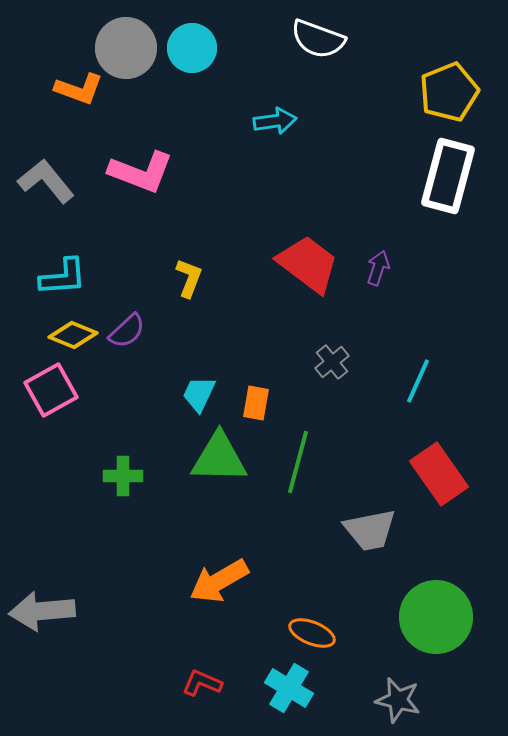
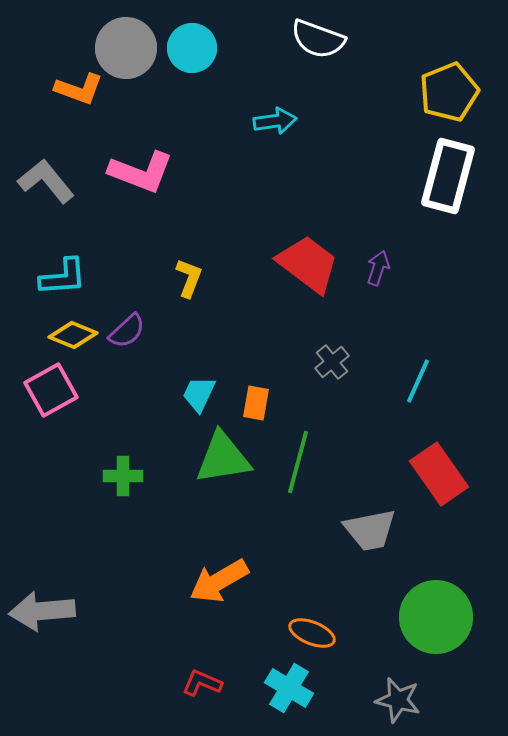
green triangle: moved 4 px right; rotated 10 degrees counterclockwise
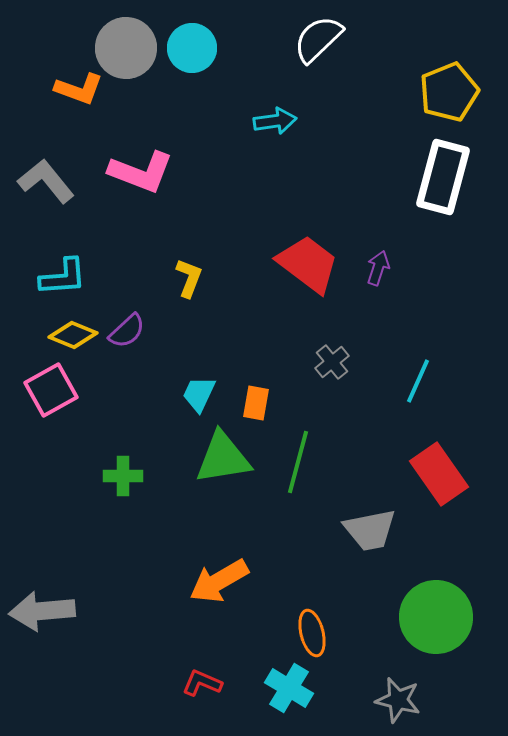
white semicircle: rotated 116 degrees clockwise
white rectangle: moved 5 px left, 1 px down
orange ellipse: rotated 54 degrees clockwise
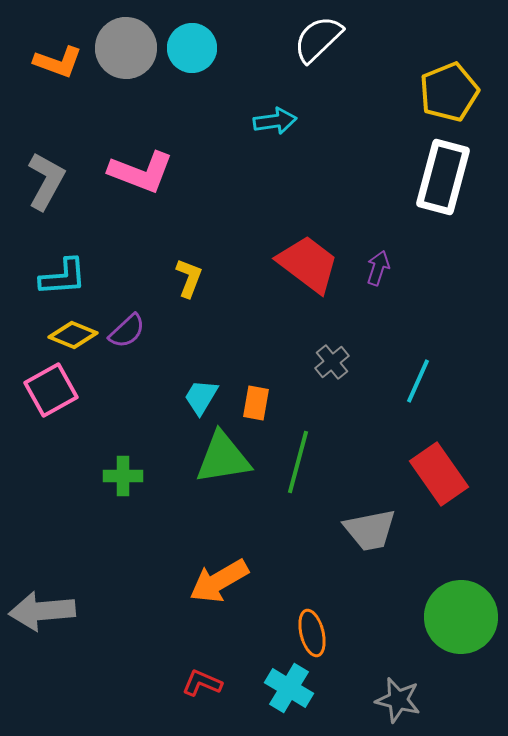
orange L-shape: moved 21 px left, 27 px up
gray L-shape: rotated 68 degrees clockwise
cyan trapezoid: moved 2 px right, 3 px down; rotated 6 degrees clockwise
green circle: moved 25 px right
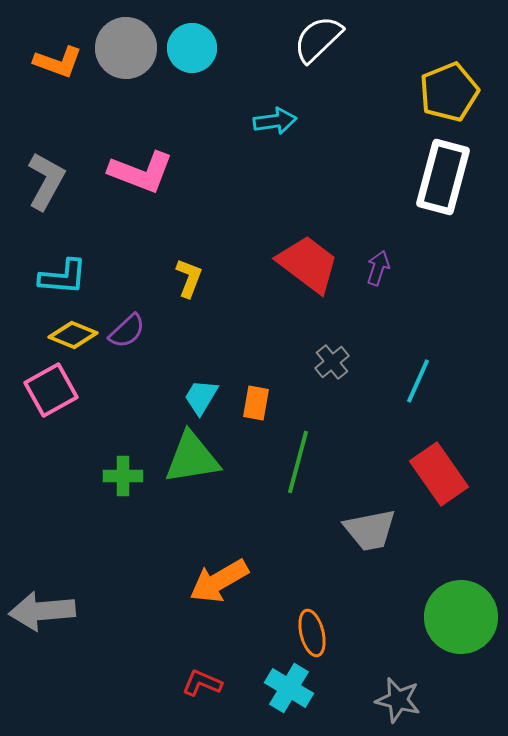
cyan L-shape: rotated 9 degrees clockwise
green triangle: moved 31 px left
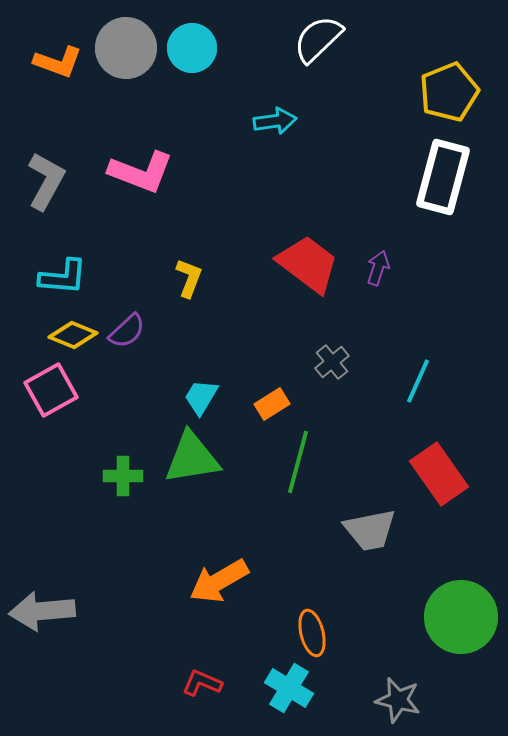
orange rectangle: moved 16 px right, 1 px down; rotated 48 degrees clockwise
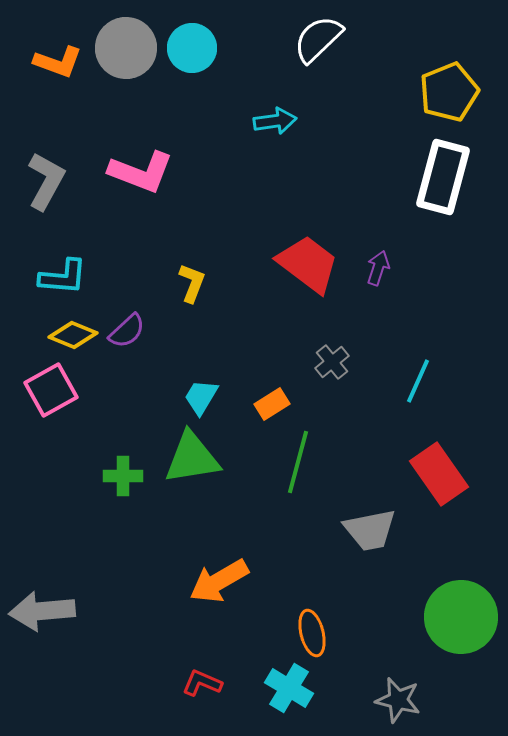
yellow L-shape: moved 3 px right, 5 px down
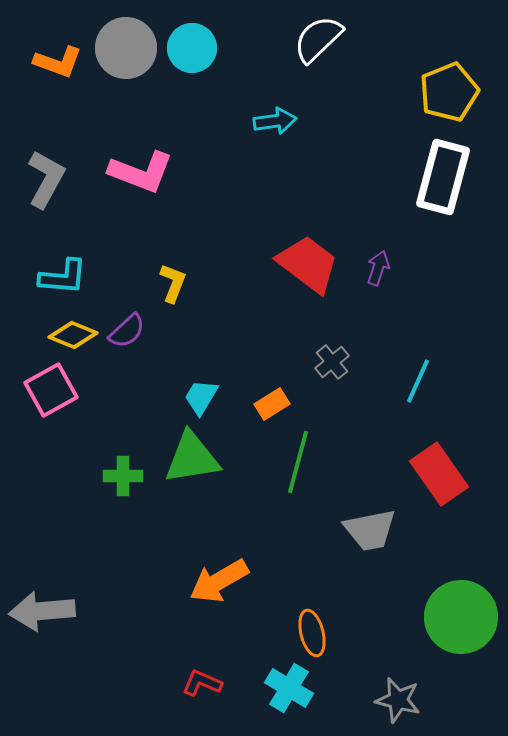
gray L-shape: moved 2 px up
yellow L-shape: moved 19 px left
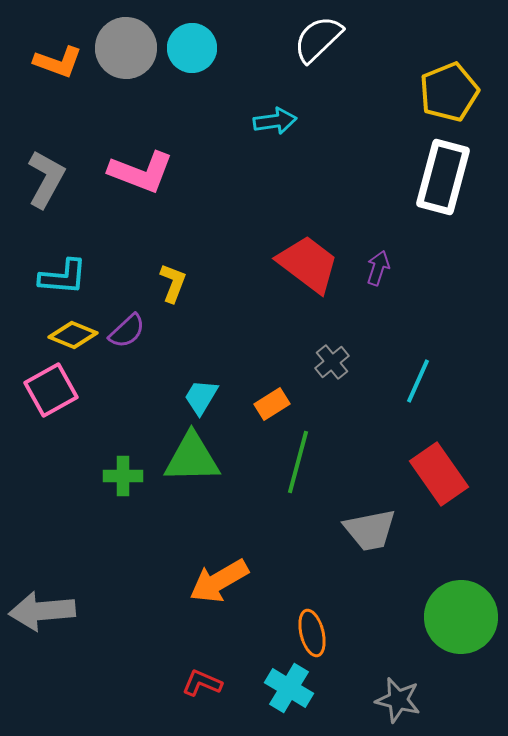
green triangle: rotated 8 degrees clockwise
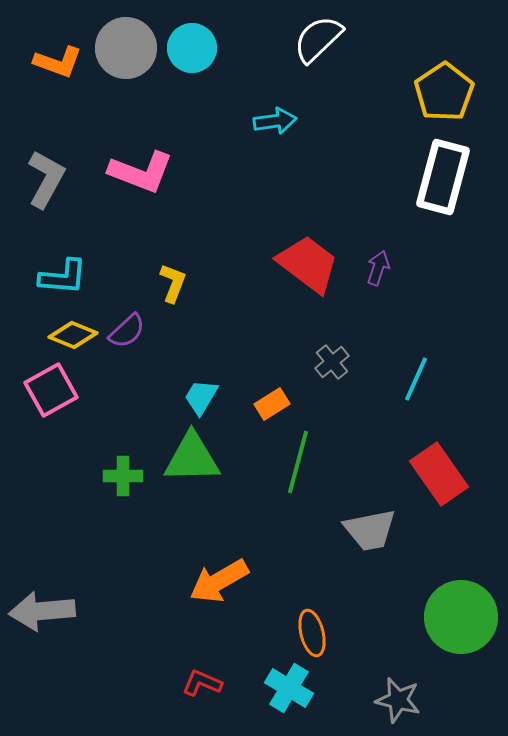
yellow pentagon: moved 5 px left; rotated 12 degrees counterclockwise
cyan line: moved 2 px left, 2 px up
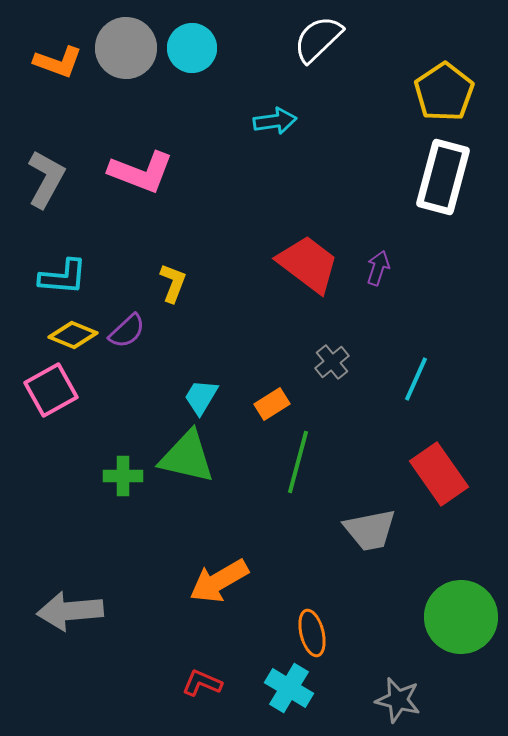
green triangle: moved 5 px left, 1 px up; rotated 14 degrees clockwise
gray arrow: moved 28 px right
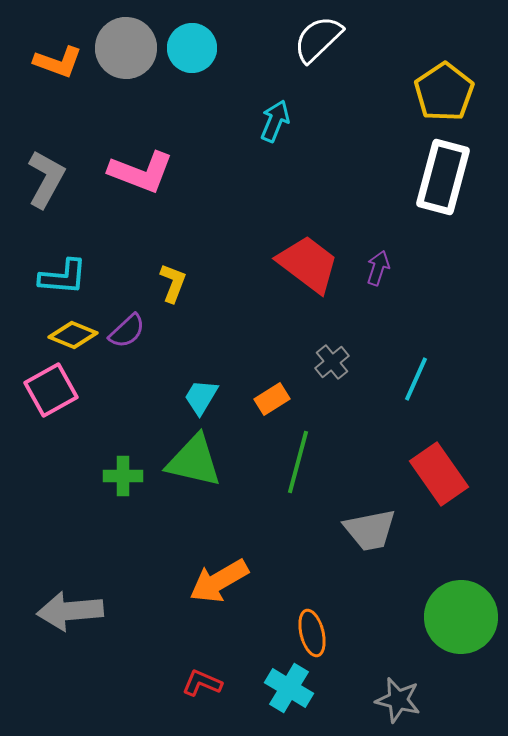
cyan arrow: rotated 60 degrees counterclockwise
orange rectangle: moved 5 px up
green triangle: moved 7 px right, 4 px down
